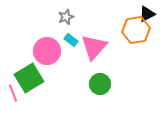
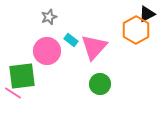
gray star: moved 17 px left
orange hexagon: rotated 20 degrees counterclockwise
green square: moved 7 px left, 2 px up; rotated 24 degrees clockwise
pink line: rotated 36 degrees counterclockwise
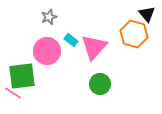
black triangle: rotated 42 degrees counterclockwise
orange hexagon: moved 2 px left, 4 px down; rotated 16 degrees counterclockwise
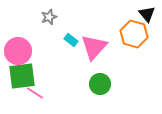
pink circle: moved 29 px left
pink line: moved 22 px right
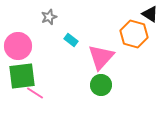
black triangle: moved 3 px right; rotated 18 degrees counterclockwise
pink triangle: moved 7 px right, 10 px down
pink circle: moved 5 px up
green circle: moved 1 px right, 1 px down
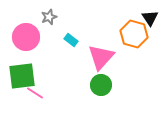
black triangle: moved 4 px down; rotated 24 degrees clockwise
pink circle: moved 8 px right, 9 px up
